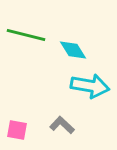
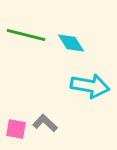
cyan diamond: moved 2 px left, 7 px up
gray L-shape: moved 17 px left, 2 px up
pink square: moved 1 px left, 1 px up
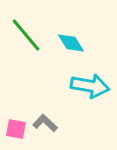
green line: rotated 36 degrees clockwise
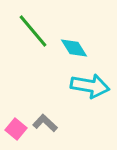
green line: moved 7 px right, 4 px up
cyan diamond: moved 3 px right, 5 px down
pink square: rotated 30 degrees clockwise
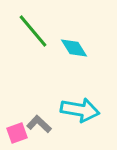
cyan arrow: moved 10 px left, 24 px down
gray L-shape: moved 6 px left, 1 px down
pink square: moved 1 px right, 4 px down; rotated 30 degrees clockwise
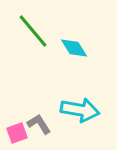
gray L-shape: rotated 15 degrees clockwise
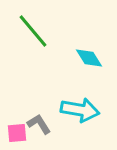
cyan diamond: moved 15 px right, 10 px down
pink square: rotated 15 degrees clockwise
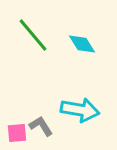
green line: moved 4 px down
cyan diamond: moved 7 px left, 14 px up
gray L-shape: moved 2 px right, 2 px down
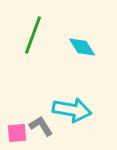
green line: rotated 60 degrees clockwise
cyan diamond: moved 3 px down
cyan arrow: moved 8 px left
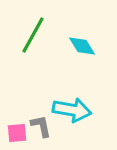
green line: rotated 9 degrees clockwise
cyan diamond: moved 1 px up
gray L-shape: rotated 20 degrees clockwise
